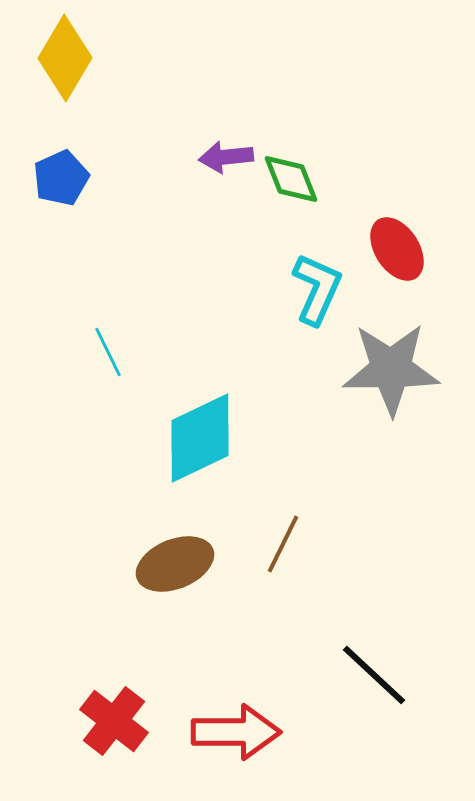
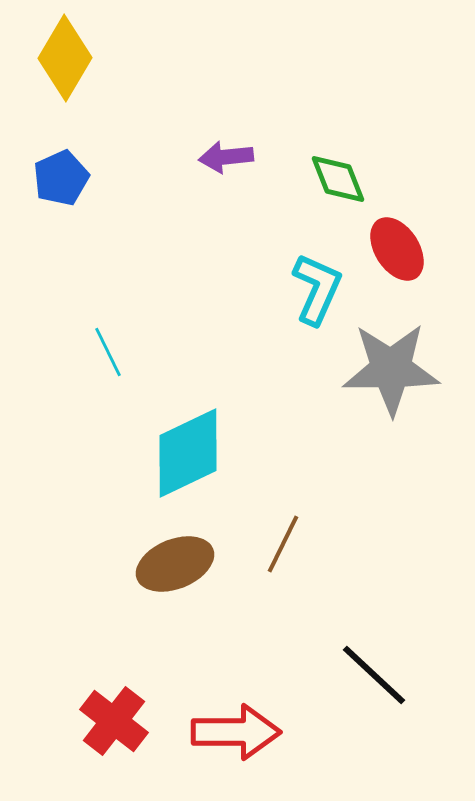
green diamond: moved 47 px right
cyan diamond: moved 12 px left, 15 px down
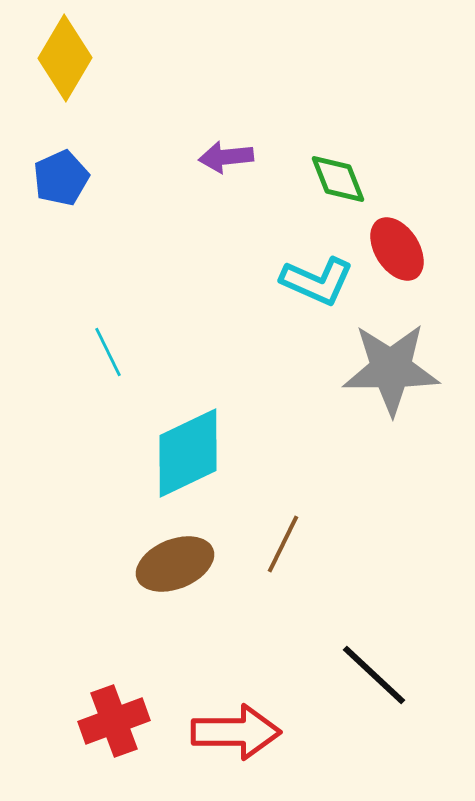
cyan L-shape: moved 8 px up; rotated 90 degrees clockwise
red cross: rotated 32 degrees clockwise
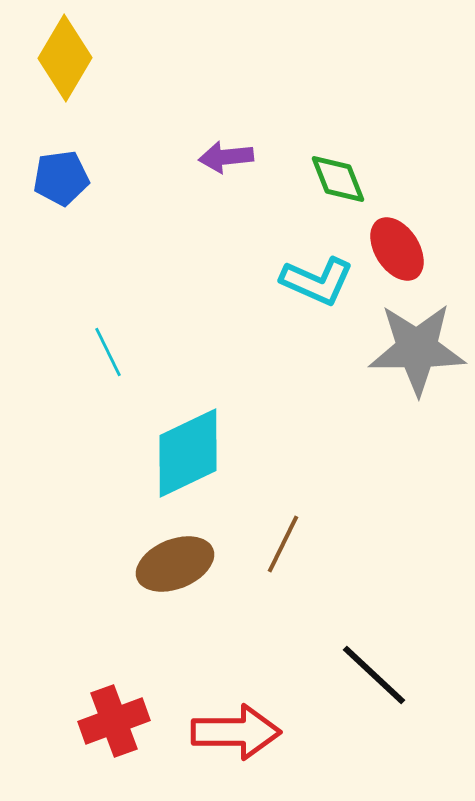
blue pentagon: rotated 16 degrees clockwise
gray star: moved 26 px right, 20 px up
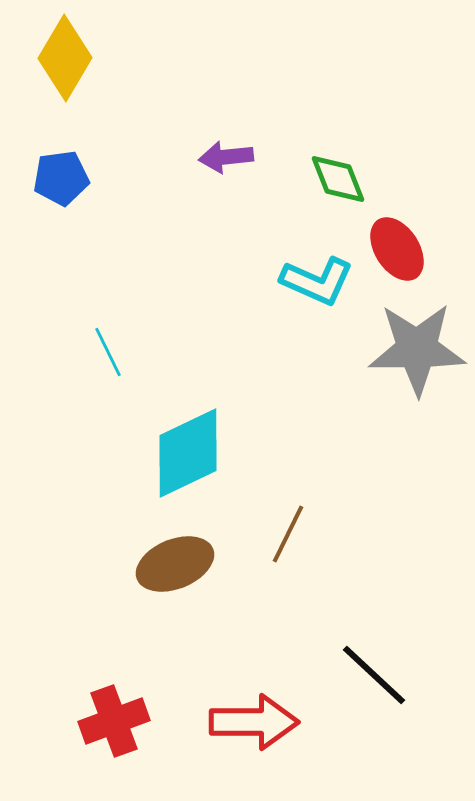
brown line: moved 5 px right, 10 px up
red arrow: moved 18 px right, 10 px up
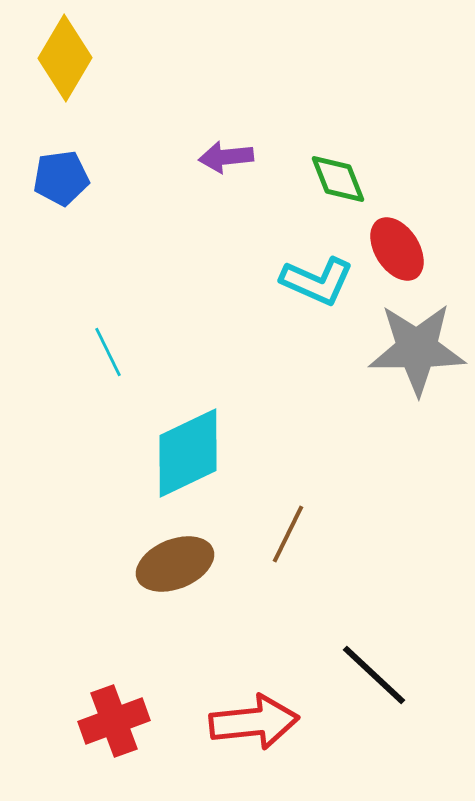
red arrow: rotated 6 degrees counterclockwise
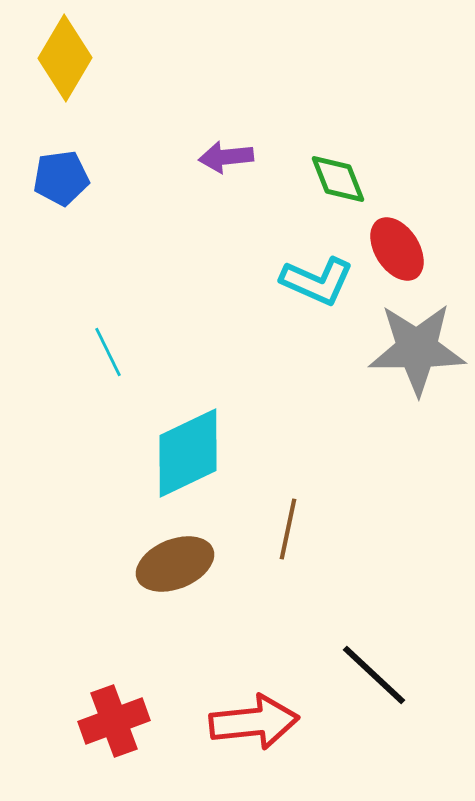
brown line: moved 5 px up; rotated 14 degrees counterclockwise
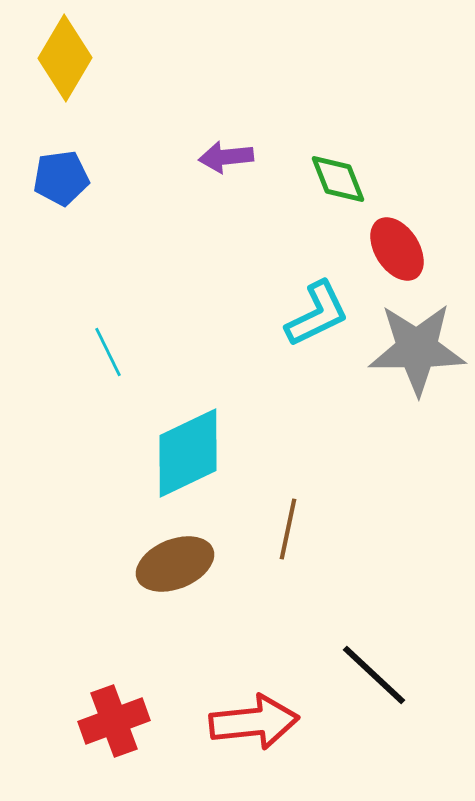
cyan L-shape: moved 33 px down; rotated 50 degrees counterclockwise
